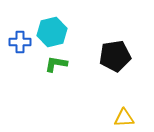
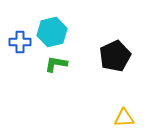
black pentagon: rotated 16 degrees counterclockwise
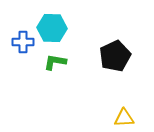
cyan hexagon: moved 4 px up; rotated 16 degrees clockwise
blue cross: moved 3 px right
green L-shape: moved 1 px left, 2 px up
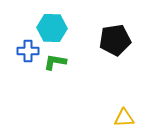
blue cross: moved 5 px right, 9 px down
black pentagon: moved 16 px up; rotated 16 degrees clockwise
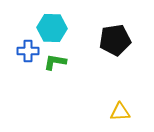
yellow triangle: moved 4 px left, 6 px up
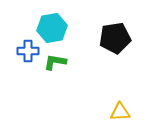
cyan hexagon: rotated 12 degrees counterclockwise
black pentagon: moved 2 px up
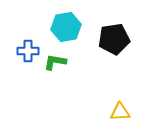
cyan hexagon: moved 14 px right, 1 px up
black pentagon: moved 1 px left, 1 px down
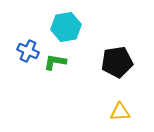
black pentagon: moved 3 px right, 23 px down
blue cross: rotated 25 degrees clockwise
